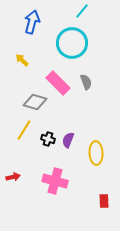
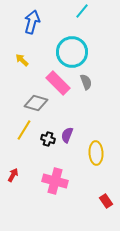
cyan circle: moved 9 px down
gray diamond: moved 1 px right, 1 px down
purple semicircle: moved 1 px left, 5 px up
red arrow: moved 2 px up; rotated 48 degrees counterclockwise
red rectangle: moved 2 px right; rotated 32 degrees counterclockwise
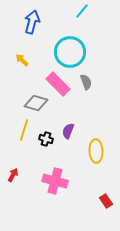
cyan circle: moved 2 px left
pink rectangle: moved 1 px down
yellow line: rotated 15 degrees counterclockwise
purple semicircle: moved 1 px right, 4 px up
black cross: moved 2 px left
yellow ellipse: moved 2 px up
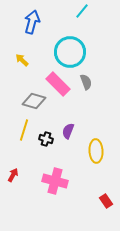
gray diamond: moved 2 px left, 2 px up
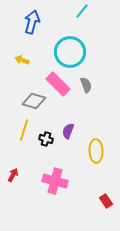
yellow arrow: rotated 24 degrees counterclockwise
gray semicircle: moved 3 px down
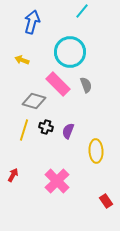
black cross: moved 12 px up
pink cross: moved 2 px right; rotated 30 degrees clockwise
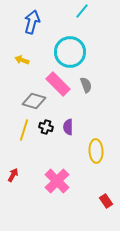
purple semicircle: moved 4 px up; rotated 21 degrees counterclockwise
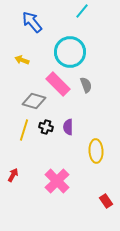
blue arrow: rotated 55 degrees counterclockwise
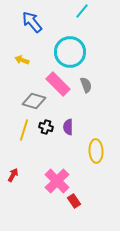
red rectangle: moved 32 px left
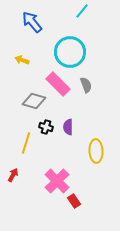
yellow line: moved 2 px right, 13 px down
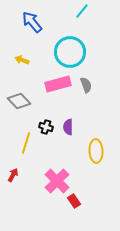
pink rectangle: rotated 60 degrees counterclockwise
gray diamond: moved 15 px left; rotated 30 degrees clockwise
